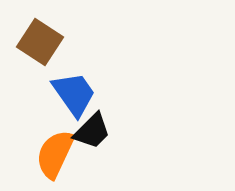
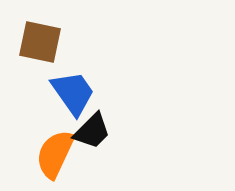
brown square: rotated 21 degrees counterclockwise
blue trapezoid: moved 1 px left, 1 px up
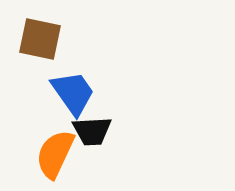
brown square: moved 3 px up
black trapezoid: rotated 42 degrees clockwise
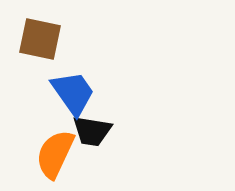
black trapezoid: rotated 12 degrees clockwise
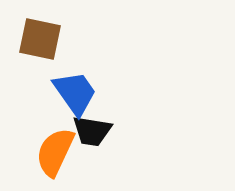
blue trapezoid: moved 2 px right
orange semicircle: moved 2 px up
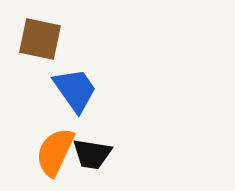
blue trapezoid: moved 3 px up
black trapezoid: moved 23 px down
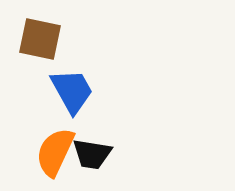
blue trapezoid: moved 3 px left, 1 px down; rotated 6 degrees clockwise
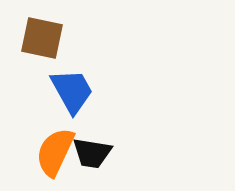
brown square: moved 2 px right, 1 px up
black trapezoid: moved 1 px up
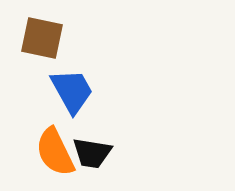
orange semicircle: rotated 51 degrees counterclockwise
